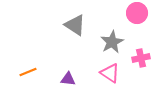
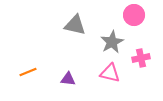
pink circle: moved 3 px left, 2 px down
gray triangle: rotated 20 degrees counterclockwise
pink triangle: rotated 20 degrees counterclockwise
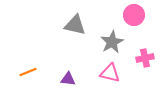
pink cross: moved 4 px right
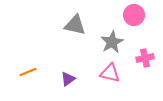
purple triangle: rotated 42 degrees counterclockwise
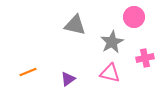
pink circle: moved 2 px down
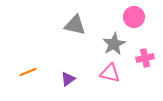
gray star: moved 2 px right, 2 px down
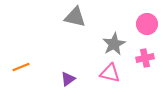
pink circle: moved 13 px right, 7 px down
gray triangle: moved 8 px up
orange line: moved 7 px left, 5 px up
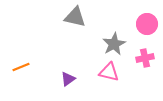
pink triangle: moved 1 px left, 1 px up
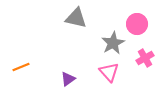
gray triangle: moved 1 px right, 1 px down
pink circle: moved 10 px left
gray star: moved 1 px left, 1 px up
pink cross: rotated 18 degrees counterclockwise
pink triangle: rotated 35 degrees clockwise
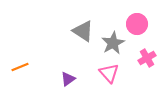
gray triangle: moved 7 px right, 13 px down; rotated 20 degrees clockwise
pink cross: moved 2 px right
orange line: moved 1 px left
pink triangle: moved 1 px down
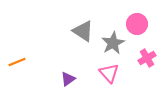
orange line: moved 3 px left, 5 px up
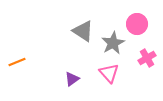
purple triangle: moved 4 px right
